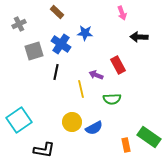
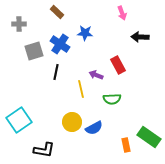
gray cross: rotated 24 degrees clockwise
black arrow: moved 1 px right
blue cross: moved 1 px left
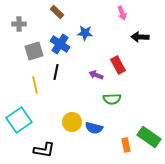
yellow line: moved 46 px left, 4 px up
blue semicircle: rotated 42 degrees clockwise
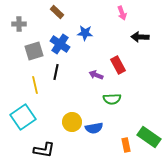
cyan square: moved 4 px right, 3 px up
blue semicircle: rotated 24 degrees counterclockwise
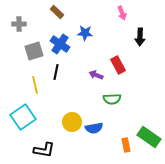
black arrow: rotated 90 degrees counterclockwise
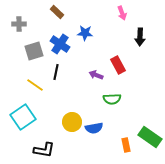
yellow line: rotated 42 degrees counterclockwise
green rectangle: moved 1 px right
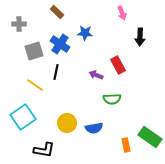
yellow circle: moved 5 px left, 1 px down
